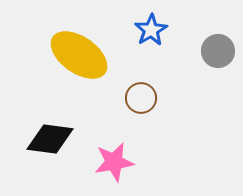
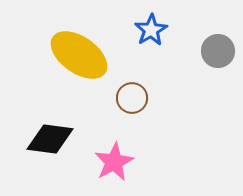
brown circle: moved 9 px left
pink star: rotated 18 degrees counterclockwise
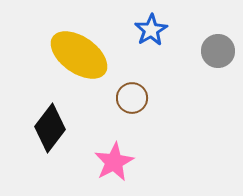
black diamond: moved 11 px up; rotated 60 degrees counterclockwise
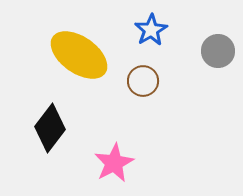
brown circle: moved 11 px right, 17 px up
pink star: moved 1 px down
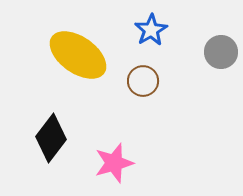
gray circle: moved 3 px right, 1 px down
yellow ellipse: moved 1 px left
black diamond: moved 1 px right, 10 px down
pink star: rotated 12 degrees clockwise
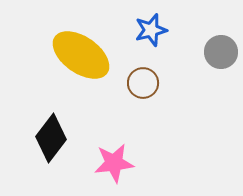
blue star: rotated 16 degrees clockwise
yellow ellipse: moved 3 px right
brown circle: moved 2 px down
pink star: rotated 9 degrees clockwise
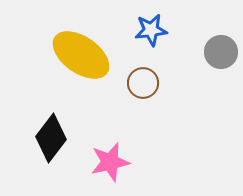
blue star: rotated 8 degrees clockwise
pink star: moved 4 px left, 1 px up; rotated 6 degrees counterclockwise
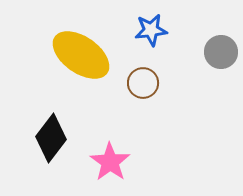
pink star: rotated 24 degrees counterclockwise
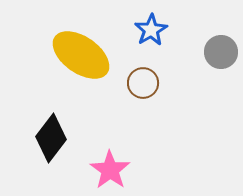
blue star: rotated 24 degrees counterclockwise
pink star: moved 8 px down
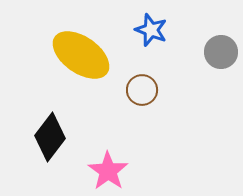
blue star: rotated 20 degrees counterclockwise
brown circle: moved 1 px left, 7 px down
black diamond: moved 1 px left, 1 px up
pink star: moved 2 px left, 1 px down
